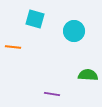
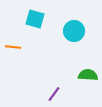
purple line: moved 2 px right; rotated 63 degrees counterclockwise
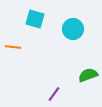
cyan circle: moved 1 px left, 2 px up
green semicircle: rotated 24 degrees counterclockwise
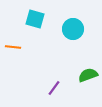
purple line: moved 6 px up
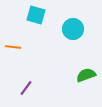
cyan square: moved 1 px right, 4 px up
green semicircle: moved 2 px left
purple line: moved 28 px left
